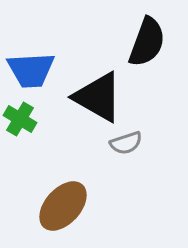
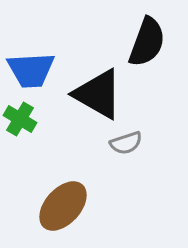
black triangle: moved 3 px up
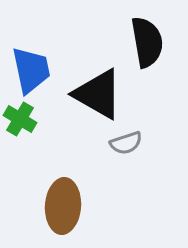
black semicircle: rotated 30 degrees counterclockwise
blue trapezoid: rotated 99 degrees counterclockwise
brown ellipse: rotated 38 degrees counterclockwise
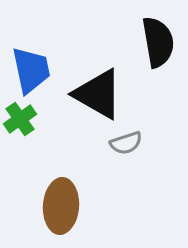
black semicircle: moved 11 px right
green cross: rotated 24 degrees clockwise
brown ellipse: moved 2 px left
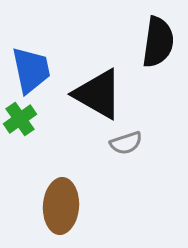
black semicircle: rotated 18 degrees clockwise
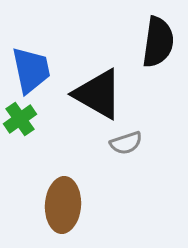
brown ellipse: moved 2 px right, 1 px up
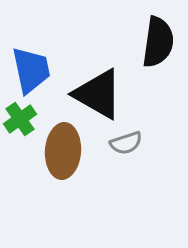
brown ellipse: moved 54 px up
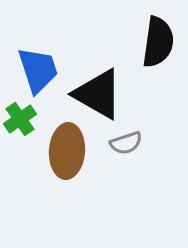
blue trapezoid: moved 7 px right; rotated 6 degrees counterclockwise
brown ellipse: moved 4 px right
